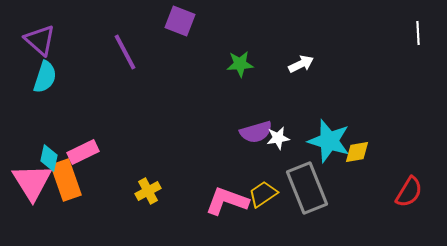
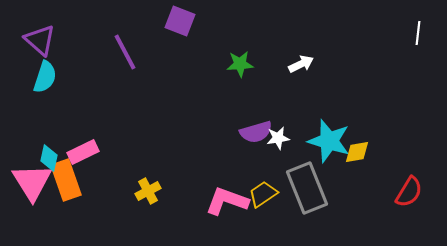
white line: rotated 10 degrees clockwise
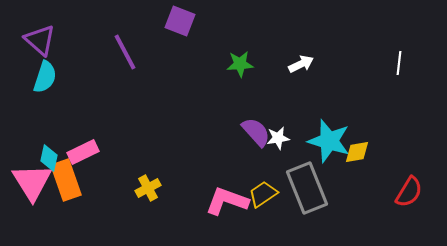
white line: moved 19 px left, 30 px down
purple semicircle: rotated 116 degrees counterclockwise
yellow cross: moved 3 px up
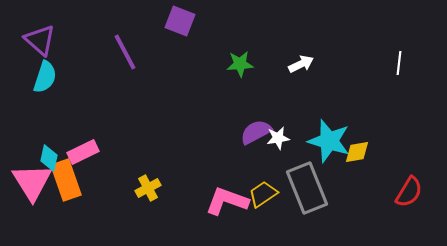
purple semicircle: rotated 76 degrees counterclockwise
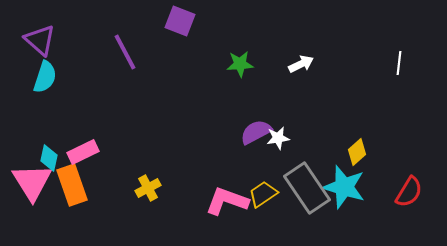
cyan star: moved 15 px right, 46 px down
yellow diamond: rotated 32 degrees counterclockwise
orange rectangle: moved 6 px right, 5 px down
gray rectangle: rotated 12 degrees counterclockwise
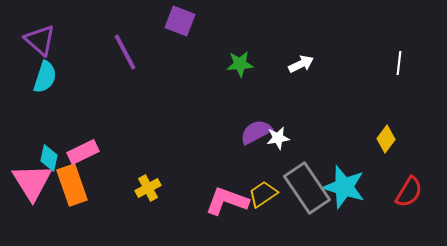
yellow diamond: moved 29 px right, 13 px up; rotated 12 degrees counterclockwise
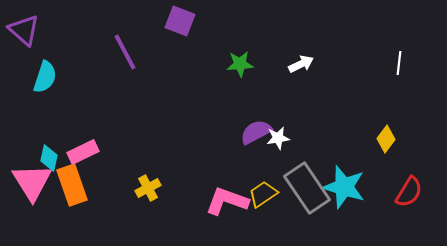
purple triangle: moved 16 px left, 10 px up
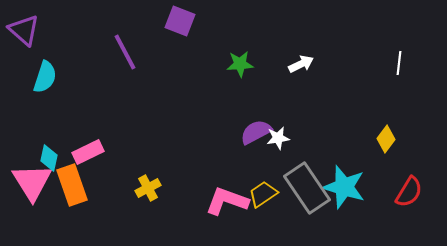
pink rectangle: moved 5 px right
